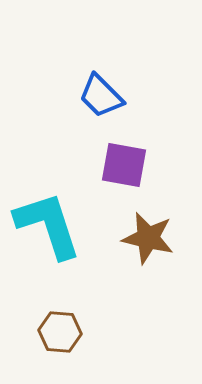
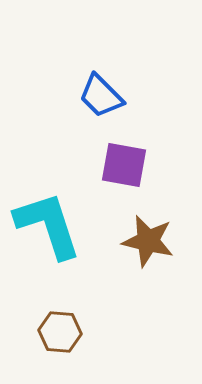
brown star: moved 3 px down
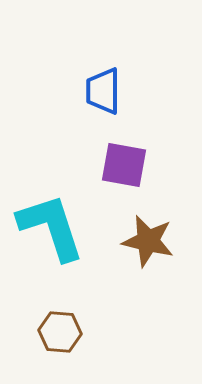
blue trapezoid: moved 2 px right, 5 px up; rotated 45 degrees clockwise
cyan L-shape: moved 3 px right, 2 px down
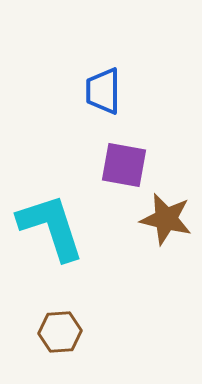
brown star: moved 18 px right, 22 px up
brown hexagon: rotated 9 degrees counterclockwise
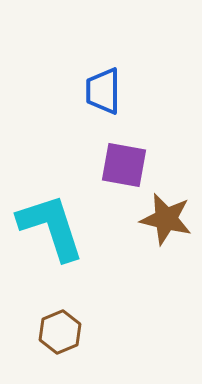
brown hexagon: rotated 18 degrees counterclockwise
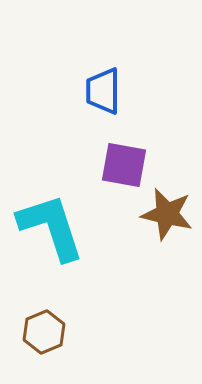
brown star: moved 1 px right, 5 px up
brown hexagon: moved 16 px left
